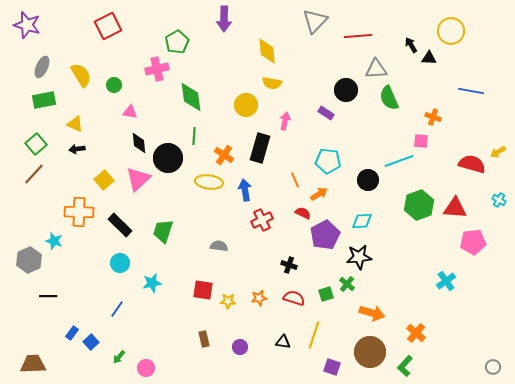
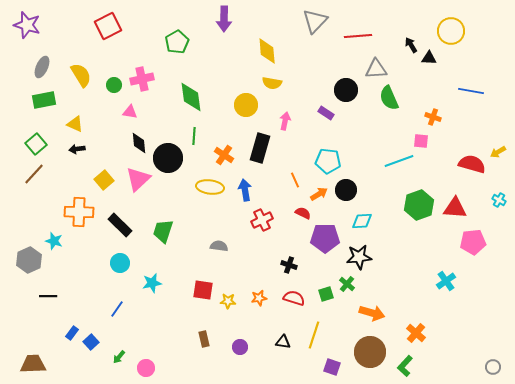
pink cross at (157, 69): moved 15 px left, 10 px down
black circle at (368, 180): moved 22 px left, 10 px down
yellow ellipse at (209, 182): moved 1 px right, 5 px down
purple pentagon at (325, 235): moved 3 px down; rotated 28 degrees clockwise
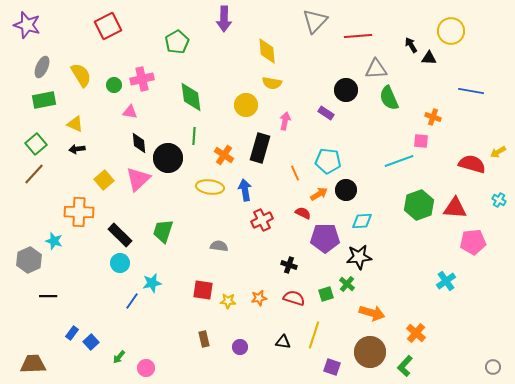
orange line at (295, 180): moved 7 px up
black rectangle at (120, 225): moved 10 px down
blue line at (117, 309): moved 15 px right, 8 px up
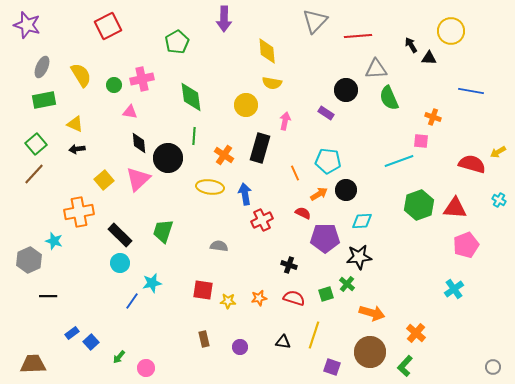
blue arrow at (245, 190): moved 4 px down
orange cross at (79, 212): rotated 12 degrees counterclockwise
pink pentagon at (473, 242): moved 7 px left, 3 px down; rotated 15 degrees counterclockwise
cyan cross at (446, 281): moved 8 px right, 8 px down
blue rectangle at (72, 333): rotated 16 degrees clockwise
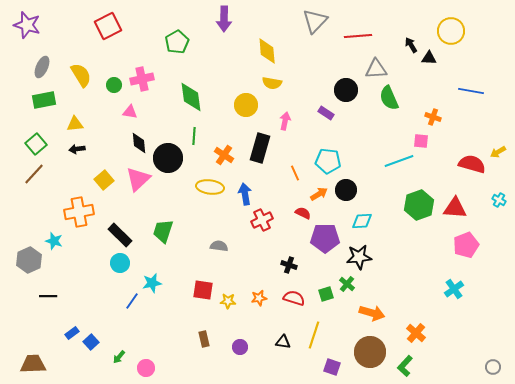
yellow triangle at (75, 124): rotated 30 degrees counterclockwise
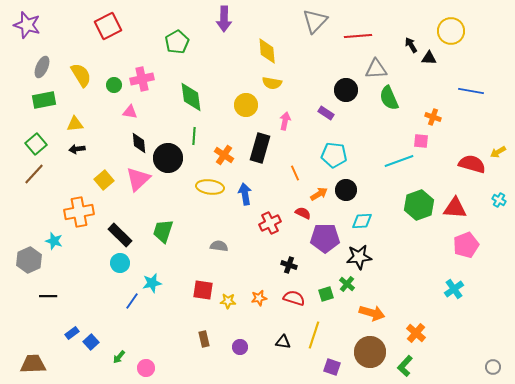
cyan pentagon at (328, 161): moved 6 px right, 6 px up
red cross at (262, 220): moved 8 px right, 3 px down
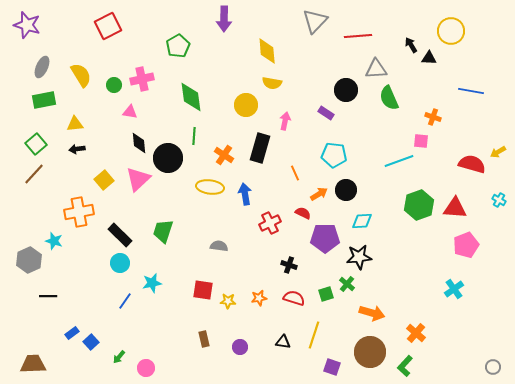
green pentagon at (177, 42): moved 1 px right, 4 px down
blue line at (132, 301): moved 7 px left
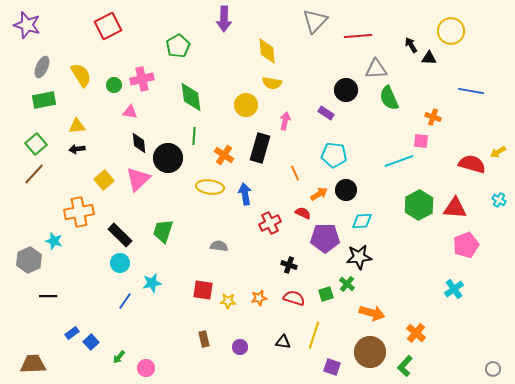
yellow triangle at (75, 124): moved 2 px right, 2 px down
green hexagon at (419, 205): rotated 8 degrees counterclockwise
gray circle at (493, 367): moved 2 px down
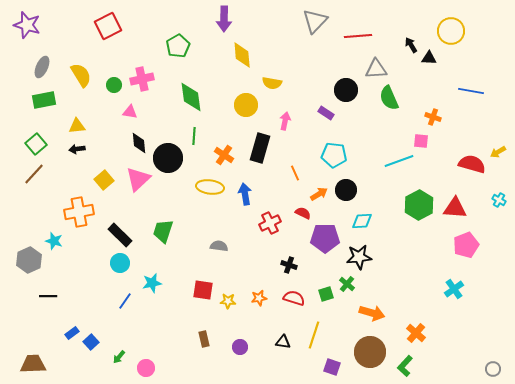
yellow diamond at (267, 51): moved 25 px left, 4 px down
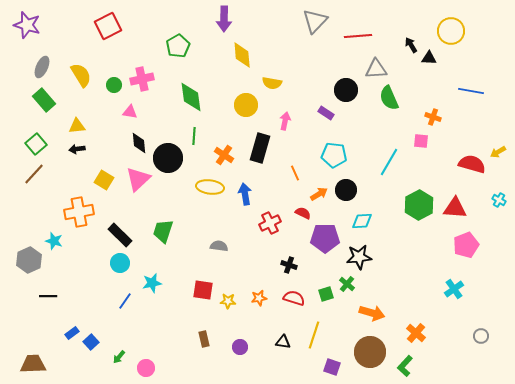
green rectangle at (44, 100): rotated 60 degrees clockwise
cyan line at (399, 161): moved 10 px left, 1 px down; rotated 40 degrees counterclockwise
yellow square at (104, 180): rotated 18 degrees counterclockwise
gray circle at (493, 369): moved 12 px left, 33 px up
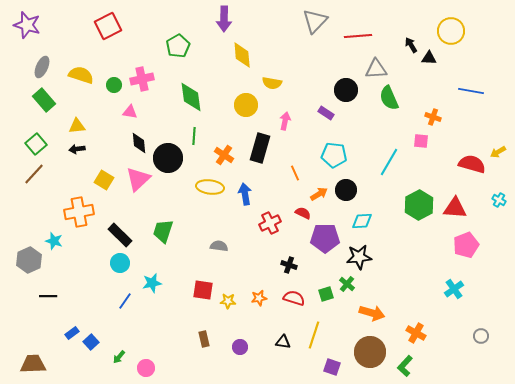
yellow semicircle at (81, 75): rotated 40 degrees counterclockwise
orange cross at (416, 333): rotated 12 degrees counterclockwise
